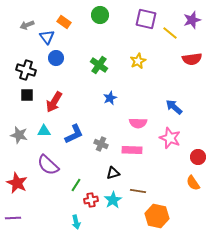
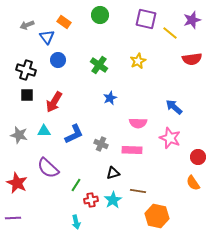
blue circle: moved 2 px right, 2 px down
purple semicircle: moved 3 px down
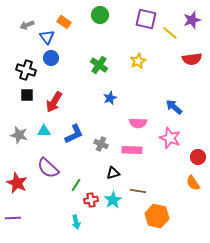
blue circle: moved 7 px left, 2 px up
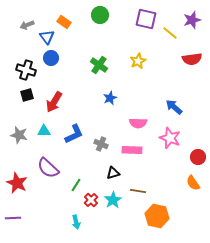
black square: rotated 16 degrees counterclockwise
red cross: rotated 32 degrees counterclockwise
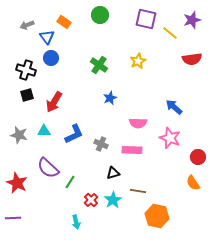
green line: moved 6 px left, 3 px up
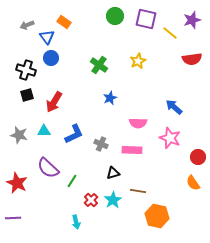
green circle: moved 15 px right, 1 px down
green line: moved 2 px right, 1 px up
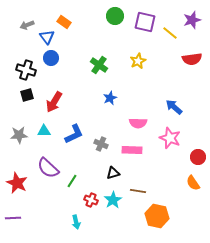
purple square: moved 1 px left, 3 px down
gray star: rotated 18 degrees counterclockwise
red cross: rotated 24 degrees counterclockwise
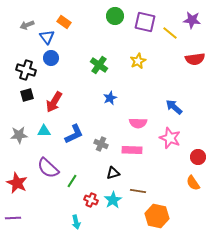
purple star: rotated 24 degrees clockwise
red semicircle: moved 3 px right
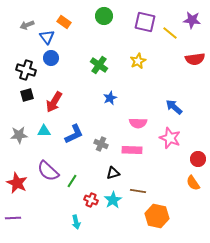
green circle: moved 11 px left
red circle: moved 2 px down
purple semicircle: moved 3 px down
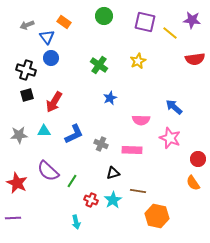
pink semicircle: moved 3 px right, 3 px up
